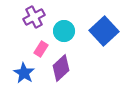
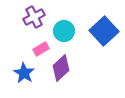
pink rectangle: rotated 28 degrees clockwise
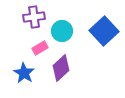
purple cross: rotated 20 degrees clockwise
cyan circle: moved 2 px left
pink rectangle: moved 1 px left, 1 px up
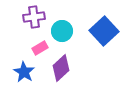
blue star: moved 1 px up
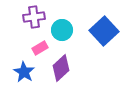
cyan circle: moved 1 px up
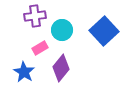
purple cross: moved 1 px right, 1 px up
purple diamond: rotated 8 degrees counterclockwise
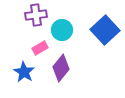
purple cross: moved 1 px right, 1 px up
blue square: moved 1 px right, 1 px up
